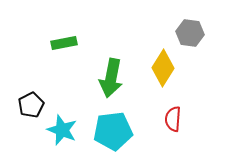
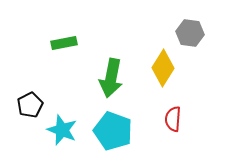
black pentagon: moved 1 px left
cyan pentagon: rotated 27 degrees clockwise
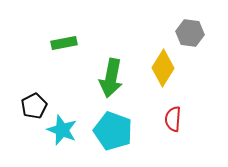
black pentagon: moved 4 px right, 1 px down
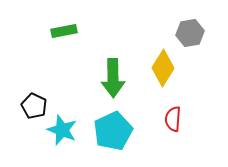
gray hexagon: rotated 16 degrees counterclockwise
green rectangle: moved 12 px up
green arrow: moved 2 px right; rotated 12 degrees counterclockwise
black pentagon: rotated 20 degrees counterclockwise
cyan pentagon: rotated 27 degrees clockwise
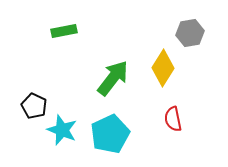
green arrow: rotated 141 degrees counterclockwise
red semicircle: rotated 15 degrees counterclockwise
cyan pentagon: moved 3 px left, 3 px down
